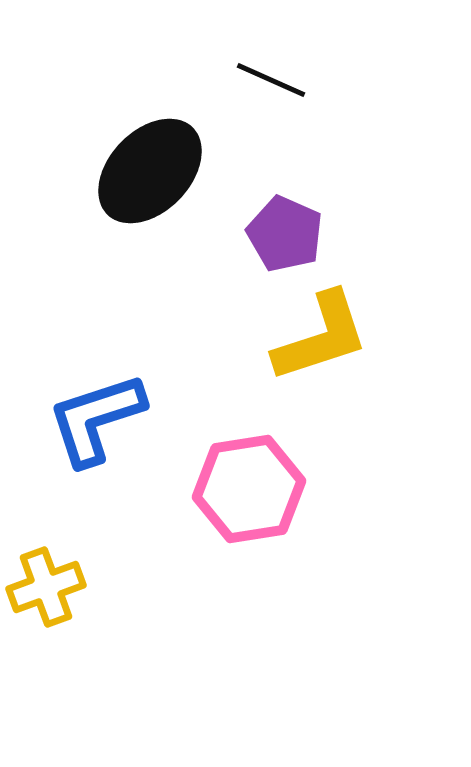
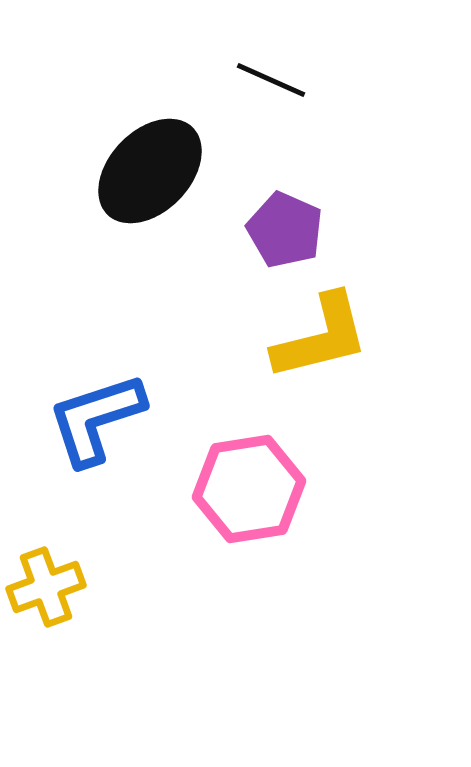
purple pentagon: moved 4 px up
yellow L-shape: rotated 4 degrees clockwise
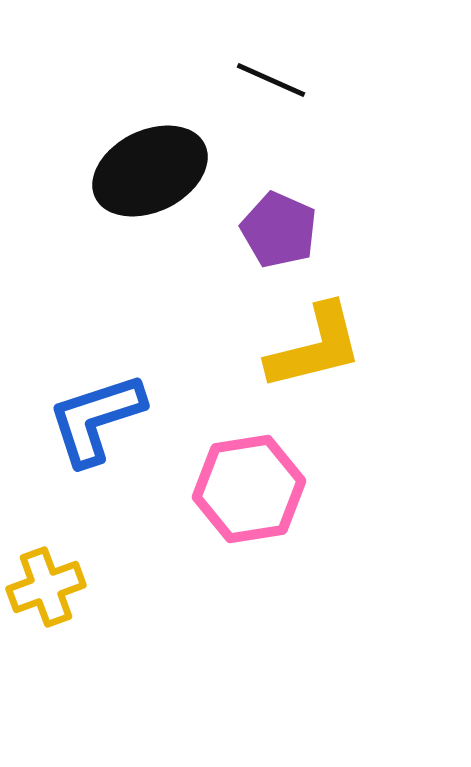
black ellipse: rotated 20 degrees clockwise
purple pentagon: moved 6 px left
yellow L-shape: moved 6 px left, 10 px down
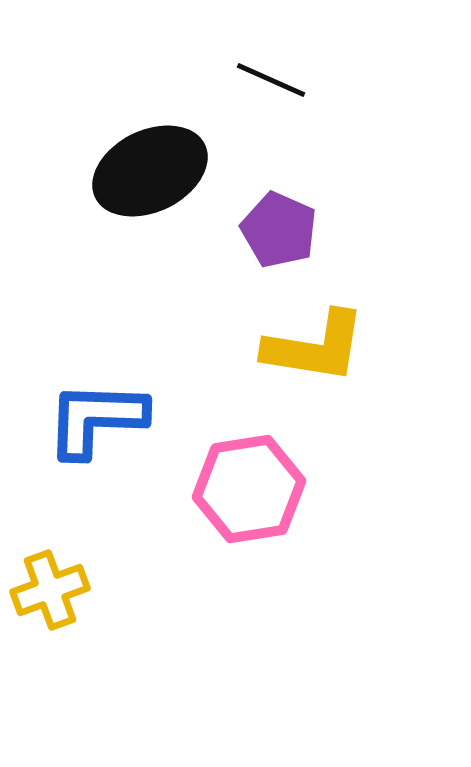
yellow L-shape: rotated 23 degrees clockwise
blue L-shape: rotated 20 degrees clockwise
yellow cross: moved 4 px right, 3 px down
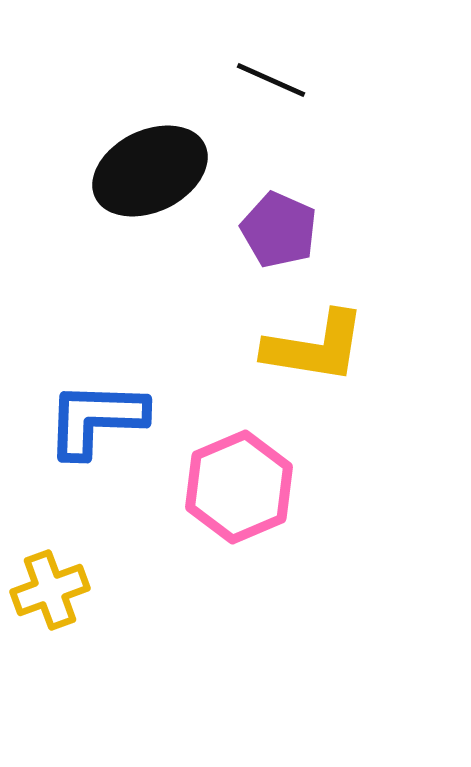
pink hexagon: moved 10 px left, 2 px up; rotated 14 degrees counterclockwise
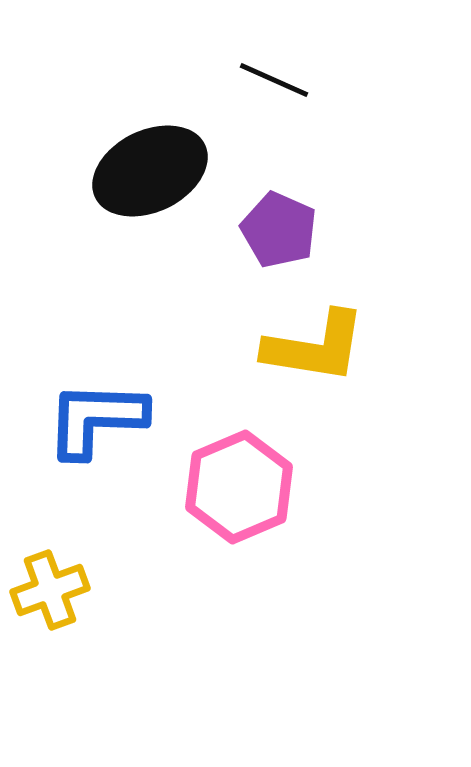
black line: moved 3 px right
